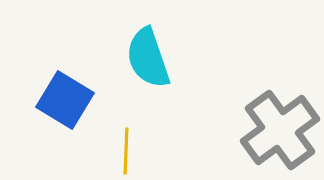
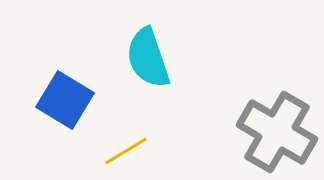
gray cross: moved 3 px left, 2 px down; rotated 24 degrees counterclockwise
yellow line: rotated 57 degrees clockwise
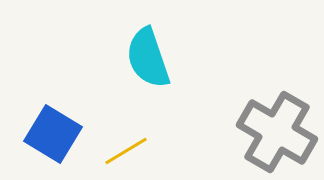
blue square: moved 12 px left, 34 px down
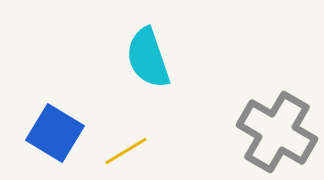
blue square: moved 2 px right, 1 px up
